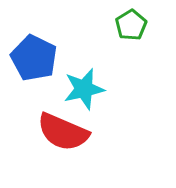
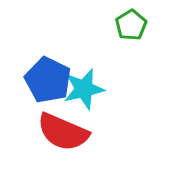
blue pentagon: moved 14 px right, 22 px down
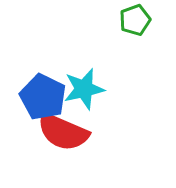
green pentagon: moved 4 px right, 5 px up; rotated 12 degrees clockwise
blue pentagon: moved 5 px left, 17 px down
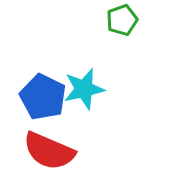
green pentagon: moved 13 px left
red semicircle: moved 14 px left, 19 px down
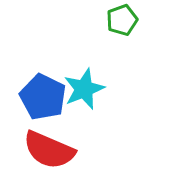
cyan star: rotated 9 degrees counterclockwise
red semicircle: moved 1 px up
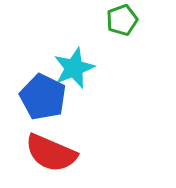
cyan star: moved 10 px left, 21 px up
red semicircle: moved 2 px right, 3 px down
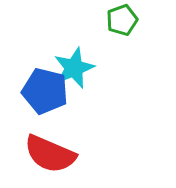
blue pentagon: moved 2 px right, 6 px up; rotated 12 degrees counterclockwise
red semicircle: moved 1 px left, 1 px down
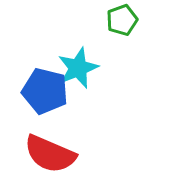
cyan star: moved 4 px right
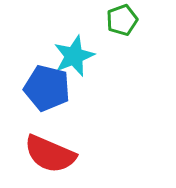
cyan star: moved 4 px left, 12 px up
blue pentagon: moved 2 px right, 3 px up
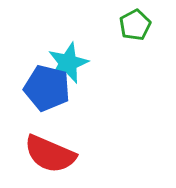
green pentagon: moved 13 px right, 5 px down; rotated 8 degrees counterclockwise
cyan star: moved 6 px left, 7 px down
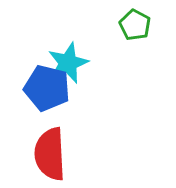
green pentagon: rotated 16 degrees counterclockwise
red semicircle: rotated 64 degrees clockwise
